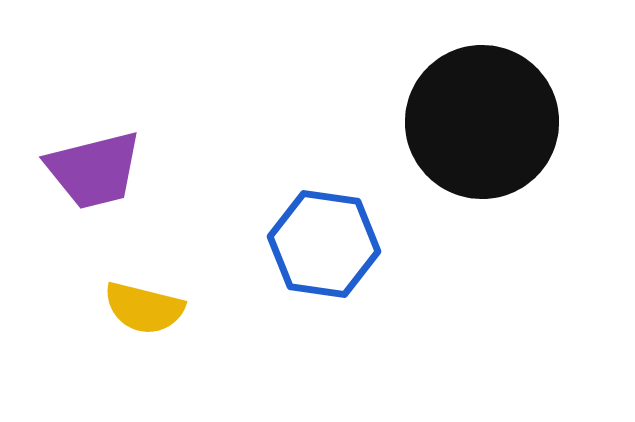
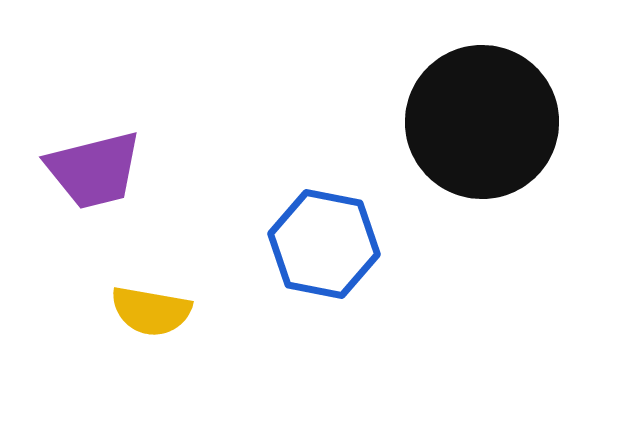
blue hexagon: rotated 3 degrees clockwise
yellow semicircle: moved 7 px right, 3 px down; rotated 4 degrees counterclockwise
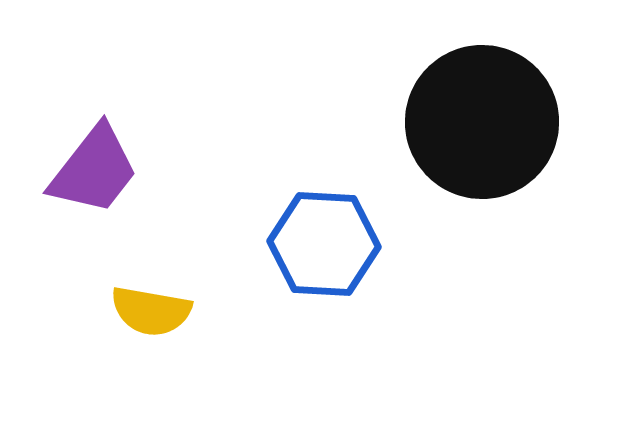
purple trapezoid: rotated 38 degrees counterclockwise
blue hexagon: rotated 8 degrees counterclockwise
